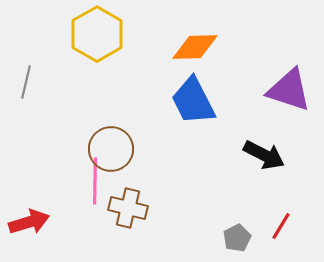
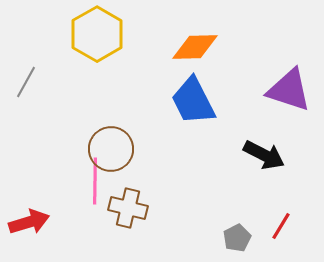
gray line: rotated 16 degrees clockwise
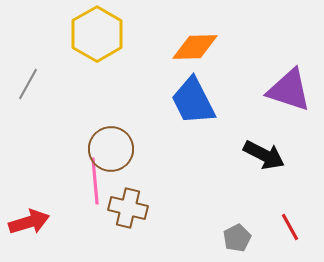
gray line: moved 2 px right, 2 px down
pink line: rotated 6 degrees counterclockwise
red line: moved 9 px right, 1 px down; rotated 60 degrees counterclockwise
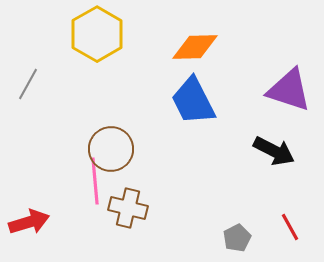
black arrow: moved 10 px right, 4 px up
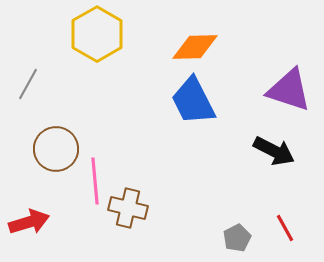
brown circle: moved 55 px left
red line: moved 5 px left, 1 px down
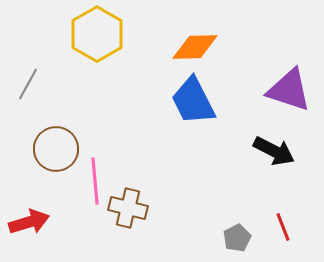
red line: moved 2 px left, 1 px up; rotated 8 degrees clockwise
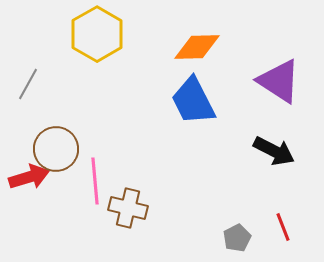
orange diamond: moved 2 px right
purple triangle: moved 10 px left, 9 px up; rotated 15 degrees clockwise
red arrow: moved 45 px up
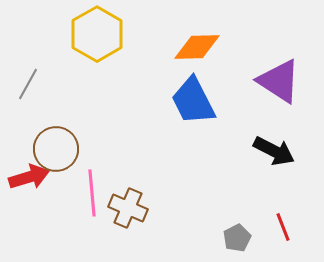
pink line: moved 3 px left, 12 px down
brown cross: rotated 9 degrees clockwise
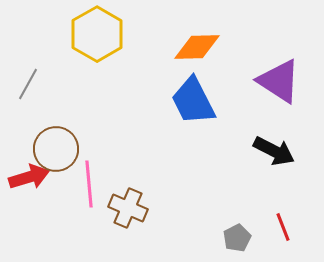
pink line: moved 3 px left, 9 px up
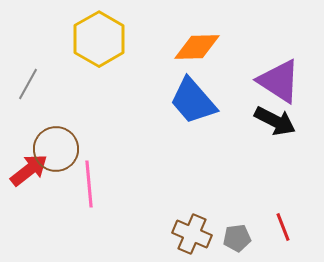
yellow hexagon: moved 2 px right, 5 px down
blue trapezoid: rotated 14 degrees counterclockwise
black arrow: moved 1 px right, 30 px up
red arrow: moved 7 px up; rotated 21 degrees counterclockwise
brown cross: moved 64 px right, 26 px down
gray pentagon: rotated 20 degrees clockwise
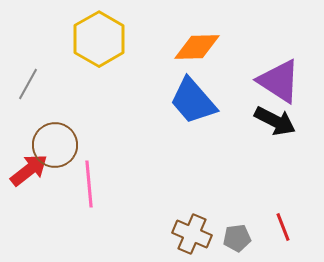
brown circle: moved 1 px left, 4 px up
